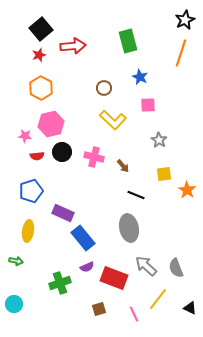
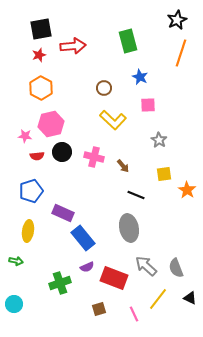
black star: moved 8 px left
black square: rotated 30 degrees clockwise
black triangle: moved 10 px up
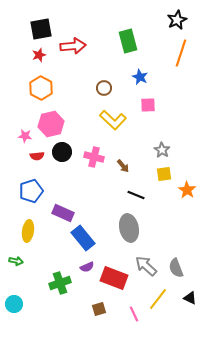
gray star: moved 3 px right, 10 px down
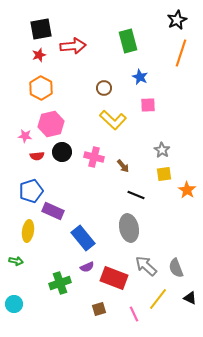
purple rectangle: moved 10 px left, 2 px up
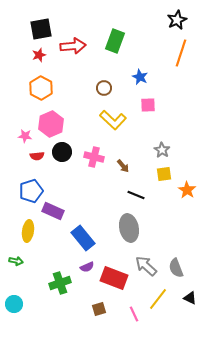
green rectangle: moved 13 px left; rotated 35 degrees clockwise
pink hexagon: rotated 10 degrees counterclockwise
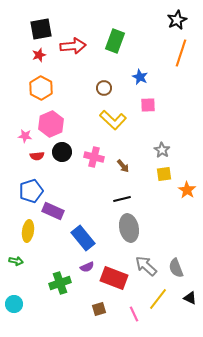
black line: moved 14 px left, 4 px down; rotated 36 degrees counterclockwise
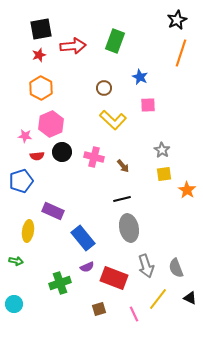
blue pentagon: moved 10 px left, 10 px up
gray arrow: rotated 150 degrees counterclockwise
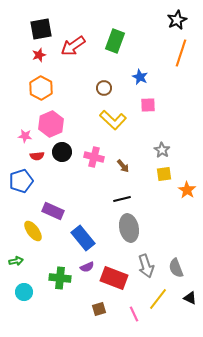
red arrow: rotated 150 degrees clockwise
yellow ellipse: moved 5 px right; rotated 45 degrees counterclockwise
green arrow: rotated 24 degrees counterclockwise
green cross: moved 5 px up; rotated 25 degrees clockwise
cyan circle: moved 10 px right, 12 px up
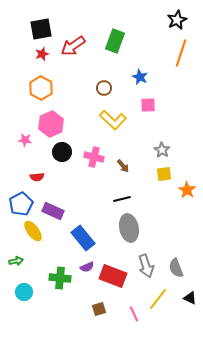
red star: moved 3 px right, 1 px up
pink star: moved 4 px down
red semicircle: moved 21 px down
blue pentagon: moved 23 px down; rotated 10 degrees counterclockwise
red rectangle: moved 1 px left, 2 px up
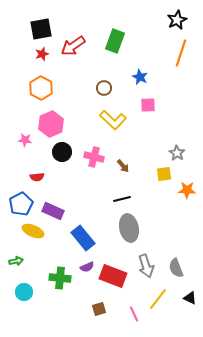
gray star: moved 15 px right, 3 px down
orange star: rotated 30 degrees counterclockwise
yellow ellipse: rotated 30 degrees counterclockwise
